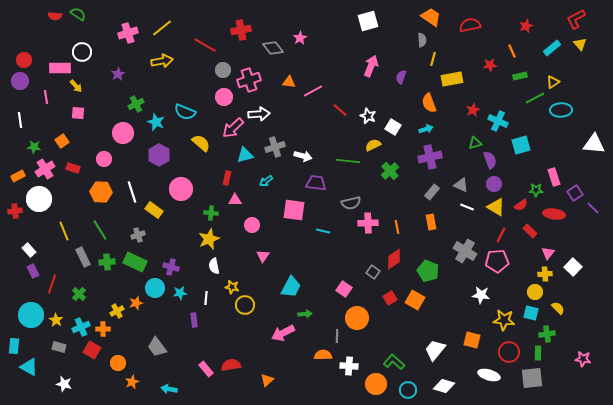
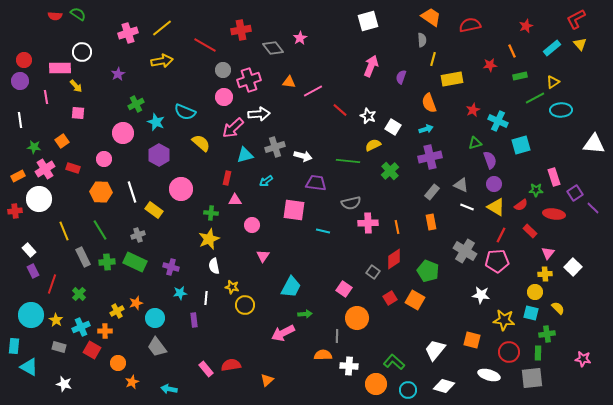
cyan circle at (155, 288): moved 30 px down
orange cross at (103, 329): moved 2 px right, 2 px down
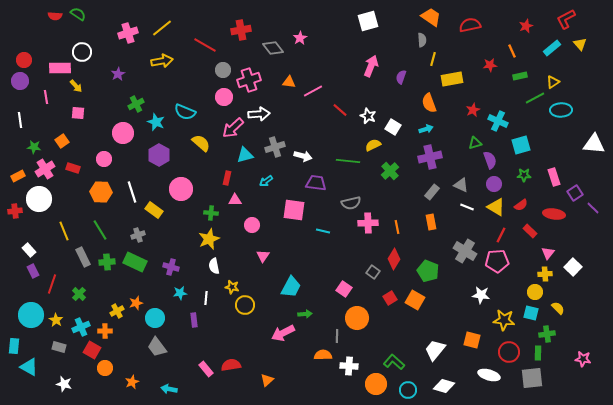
red L-shape at (576, 19): moved 10 px left
green star at (536, 190): moved 12 px left, 15 px up
red diamond at (394, 259): rotated 25 degrees counterclockwise
orange circle at (118, 363): moved 13 px left, 5 px down
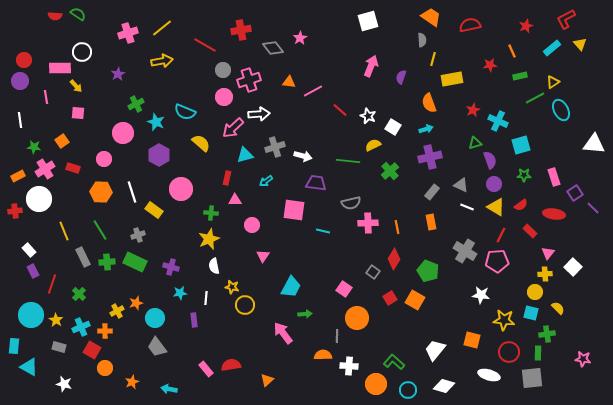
cyan ellipse at (561, 110): rotated 65 degrees clockwise
pink arrow at (283, 333): rotated 80 degrees clockwise
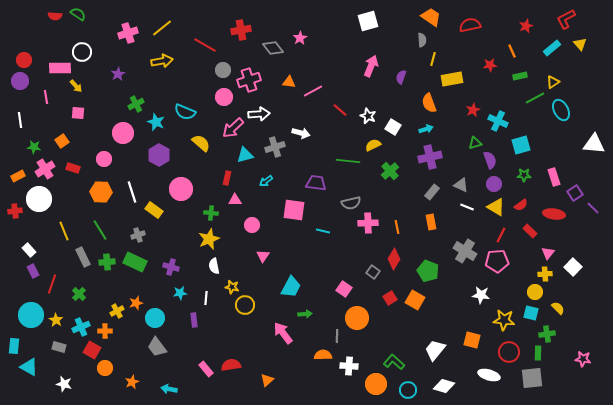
white arrow at (303, 156): moved 2 px left, 23 px up
